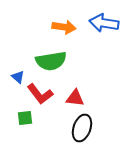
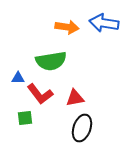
orange arrow: moved 3 px right
blue triangle: moved 1 px down; rotated 40 degrees counterclockwise
red triangle: rotated 18 degrees counterclockwise
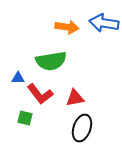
green square: rotated 21 degrees clockwise
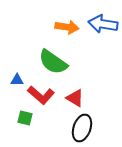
blue arrow: moved 1 px left, 1 px down
green semicircle: moved 2 px right, 1 px down; rotated 44 degrees clockwise
blue triangle: moved 1 px left, 2 px down
red L-shape: moved 1 px right, 1 px down; rotated 12 degrees counterclockwise
red triangle: rotated 42 degrees clockwise
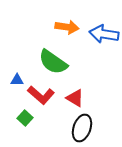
blue arrow: moved 1 px right, 10 px down
green square: rotated 28 degrees clockwise
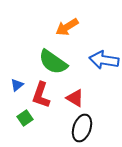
orange arrow: rotated 140 degrees clockwise
blue arrow: moved 26 px down
blue triangle: moved 5 px down; rotated 40 degrees counterclockwise
red L-shape: rotated 68 degrees clockwise
green square: rotated 14 degrees clockwise
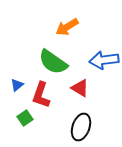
blue arrow: rotated 16 degrees counterclockwise
red triangle: moved 5 px right, 10 px up
black ellipse: moved 1 px left, 1 px up
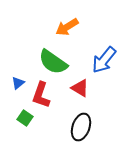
blue arrow: rotated 44 degrees counterclockwise
blue triangle: moved 1 px right, 2 px up
green square: rotated 21 degrees counterclockwise
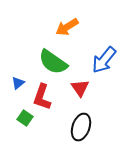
red triangle: rotated 24 degrees clockwise
red L-shape: moved 1 px right, 2 px down
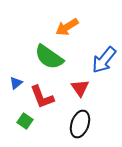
green semicircle: moved 4 px left, 5 px up
blue triangle: moved 2 px left
red L-shape: rotated 40 degrees counterclockwise
green square: moved 3 px down
black ellipse: moved 1 px left, 3 px up
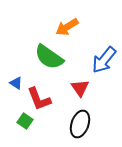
blue triangle: rotated 48 degrees counterclockwise
red L-shape: moved 3 px left, 2 px down
